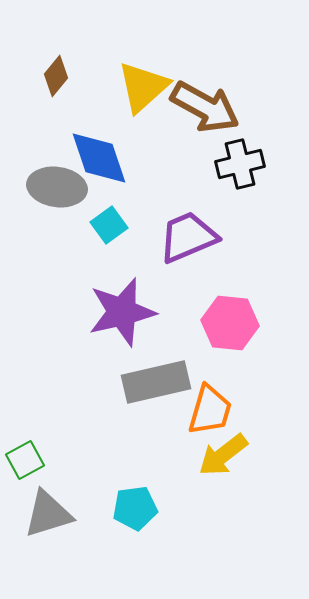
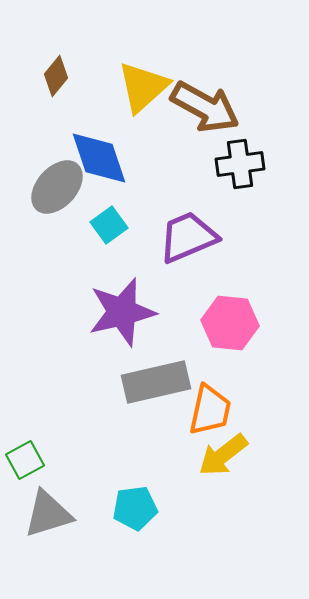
black cross: rotated 6 degrees clockwise
gray ellipse: rotated 56 degrees counterclockwise
orange trapezoid: rotated 4 degrees counterclockwise
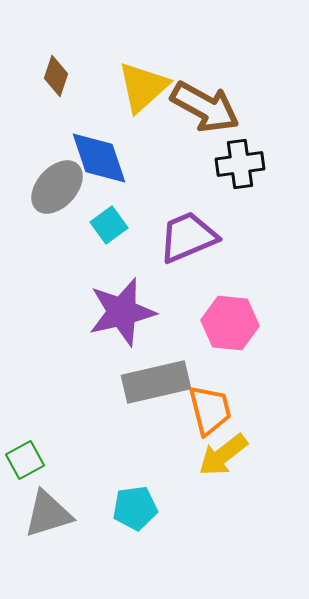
brown diamond: rotated 21 degrees counterclockwise
orange trapezoid: rotated 26 degrees counterclockwise
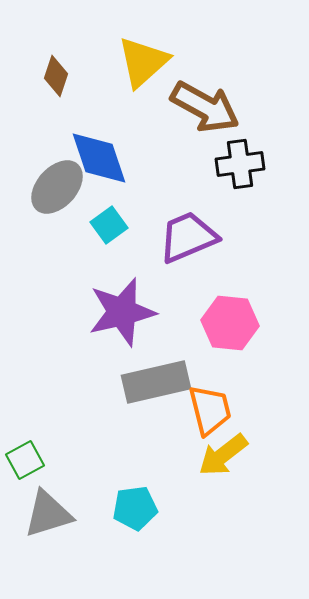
yellow triangle: moved 25 px up
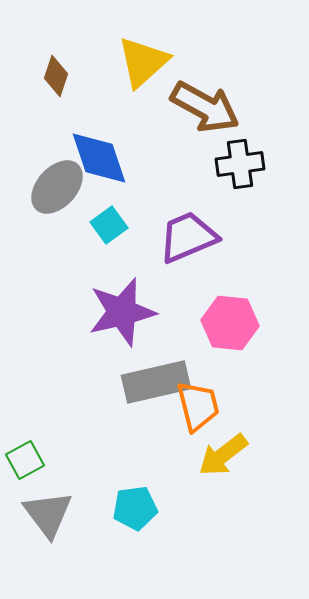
orange trapezoid: moved 12 px left, 4 px up
gray triangle: rotated 50 degrees counterclockwise
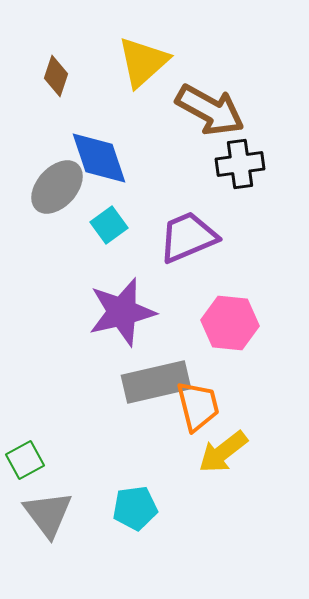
brown arrow: moved 5 px right, 3 px down
yellow arrow: moved 3 px up
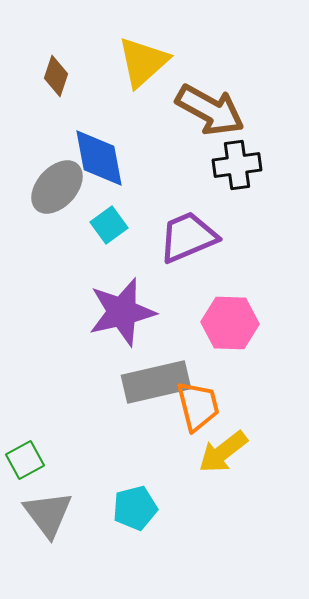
blue diamond: rotated 8 degrees clockwise
black cross: moved 3 px left, 1 px down
pink hexagon: rotated 4 degrees counterclockwise
cyan pentagon: rotated 6 degrees counterclockwise
